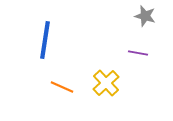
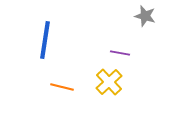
purple line: moved 18 px left
yellow cross: moved 3 px right, 1 px up
orange line: rotated 10 degrees counterclockwise
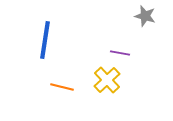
yellow cross: moved 2 px left, 2 px up
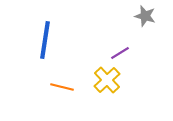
purple line: rotated 42 degrees counterclockwise
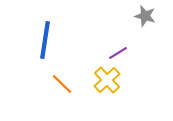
purple line: moved 2 px left
orange line: moved 3 px up; rotated 30 degrees clockwise
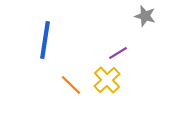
orange line: moved 9 px right, 1 px down
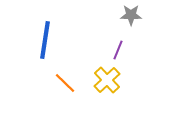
gray star: moved 14 px left, 1 px up; rotated 15 degrees counterclockwise
purple line: moved 3 px up; rotated 36 degrees counterclockwise
orange line: moved 6 px left, 2 px up
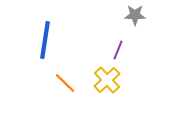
gray star: moved 4 px right
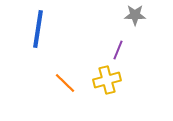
blue line: moved 7 px left, 11 px up
yellow cross: rotated 28 degrees clockwise
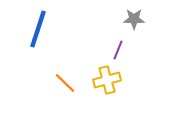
gray star: moved 1 px left, 4 px down
blue line: rotated 9 degrees clockwise
